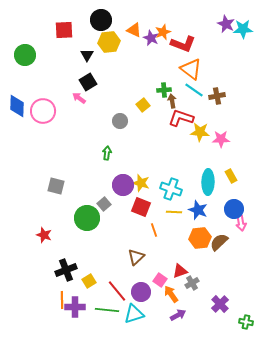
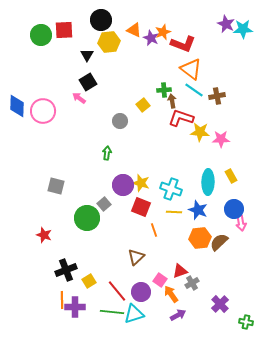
green circle at (25, 55): moved 16 px right, 20 px up
green line at (107, 310): moved 5 px right, 2 px down
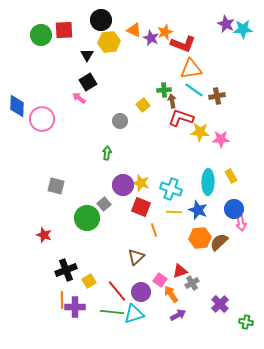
orange star at (163, 32): moved 2 px right
orange triangle at (191, 69): rotated 45 degrees counterclockwise
pink circle at (43, 111): moved 1 px left, 8 px down
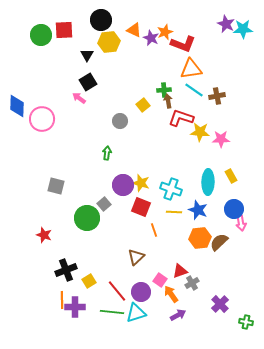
brown arrow at (172, 101): moved 4 px left
cyan triangle at (134, 314): moved 2 px right, 1 px up
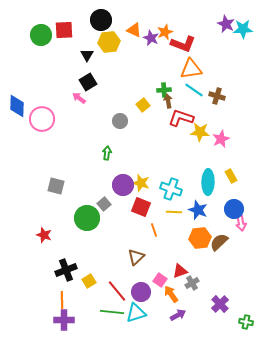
brown cross at (217, 96): rotated 28 degrees clockwise
pink star at (221, 139): rotated 24 degrees counterclockwise
purple cross at (75, 307): moved 11 px left, 13 px down
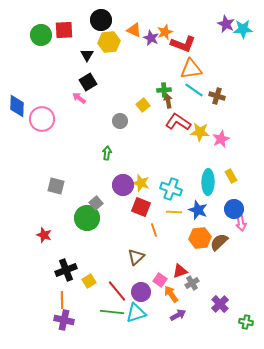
red L-shape at (181, 118): moved 3 px left, 4 px down; rotated 15 degrees clockwise
gray square at (104, 204): moved 8 px left, 1 px up
purple cross at (64, 320): rotated 12 degrees clockwise
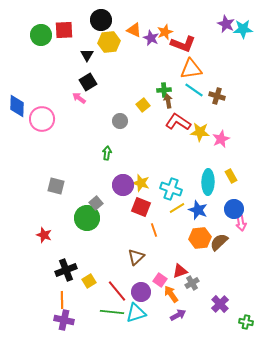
yellow line at (174, 212): moved 3 px right, 4 px up; rotated 35 degrees counterclockwise
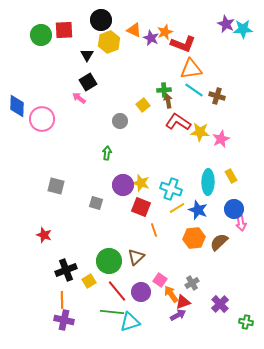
yellow hexagon at (109, 42): rotated 15 degrees counterclockwise
gray square at (96, 203): rotated 32 degrees counterclockwise
green circle at (87, 218): moved 22 px right, 43 px down
orange hexagon at (200, 238): moved 6 px left
red triangle at (180, 271): moved 3 px right, 31 px down
cyan triangle at (136, 313): moved 6 px left, 9 px down
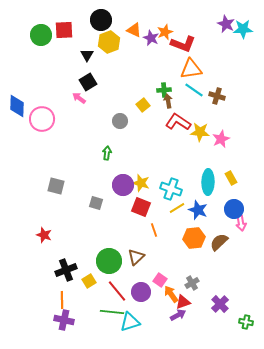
yellow rectangle at (231, 176): moved 2 px down
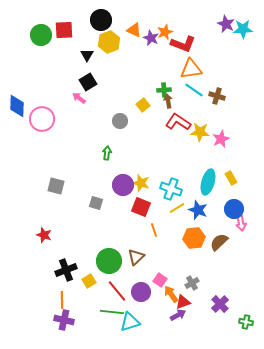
cyan ellipse at (208, 182): rotated 15 degrees clockwise
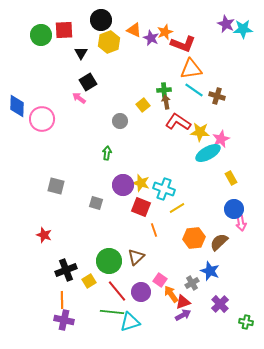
black triangle at (87, 55): moved 6 px left, 2 px up
brown arrow at (168, 101): moved 2 px left, 1 px down
cyan ellipse at (208, 182): moved 29 px up; rotated 45 degrees clockwise
cyan cross at (171, 189): moved 7 px left
blue star at (198, 210): moved 12 px right, 61 px down
purple arrow at (178, 315): moved 5 px right
